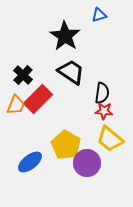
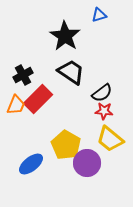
black cross: rotated 18 degrees clockwise
black semicircle: rotated 45 degrees clockwise
blue ellipse: moved 1 px right, 2 px down
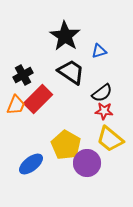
blue triangle: moved 36 px down
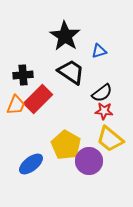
black cross: rotated 24 degrees clockwise
purple circle: moved 2 px right, 2 px up
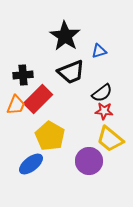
black trapezoid: rotated 124 degrees clockwise
yellow pentagon: moved 16 px left, 9 px up
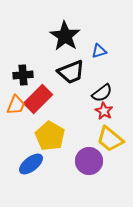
red star: rotated 24 degrees clockwise
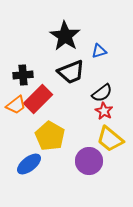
orange trapezoid: rotated 30 degrees clockwise
blue ellipse: moved 2 px left
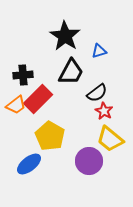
black trapezoid: rotated 40 degrees counterclockwise
black semicircle: moved 5 px left
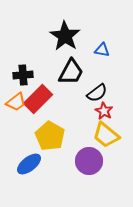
blue triangle: moved 3 px right, 1 px up; rotated 28 degrees clockwise
orange trapezoid: moved 3 px up
yellow trapezoid: moved 4 px left, 4 px up
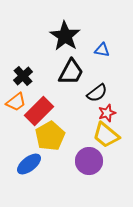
black cross: moved 1 px down; rotated 36 degrees counterclockwise
red rectangle: moved 1 px right, 12 px down
red star: moved 3 px right, 2 px down; rotated 24 degrees clockwise
yellow pentagon: rotated 12 degrees clockwise
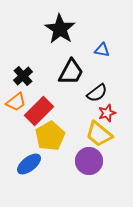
black star: moved 5 px left, 7 px up
yellow trapezoid: moved 7 px left, 1 px up
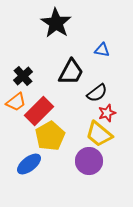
black star: moved 4 px left, 6 px up
